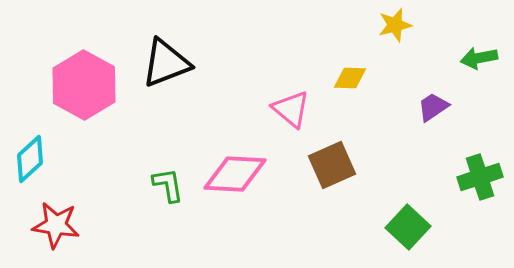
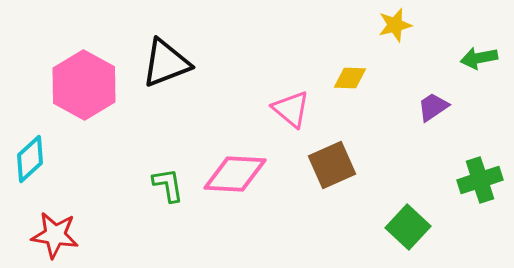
green cross: moved 3 px down
red star: moved 1 px left, 10 px down
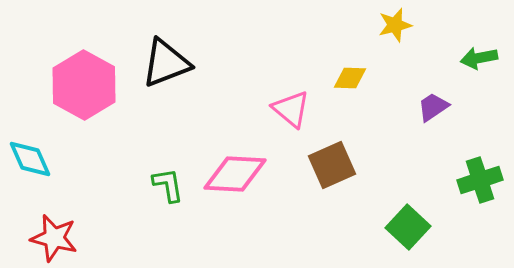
cyan diamond: rotated 72 degrees counterclockwise
red star: moved 1 px left, 3 px down; rotated 6 degrees clockwise
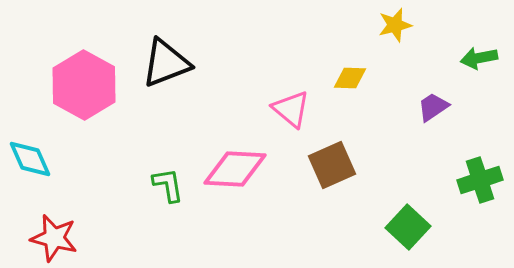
pink diamond: moved 5 px up
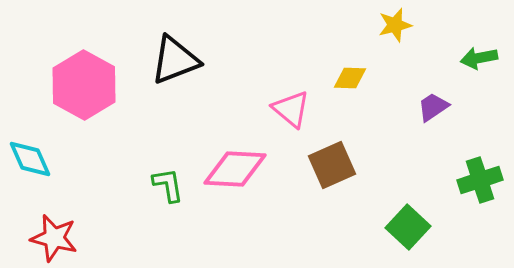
black triangle: moved 9 px right, 3 px up
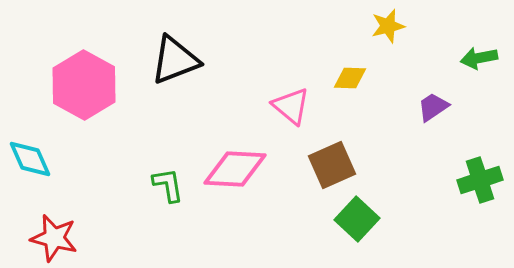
yellow star: moved 7 px left, 1 px down
pink triangle: moved 3 px up
green square: moved 51 px left, 8 px up
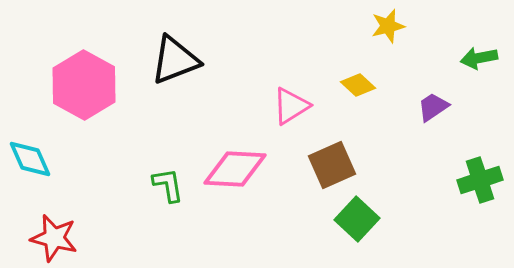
yellow diamond: moved 8 px right, 7 px down; rotated 40 degrees clockwise
pink triangle: rotated 48 degrees clockwise
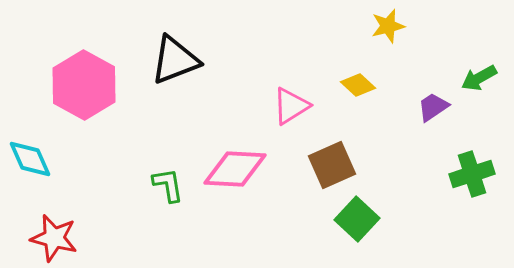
green arrow: moved 20 px down; rotated 18 degrees counterclockwise
green cross: moved 8 px left, 6 px up
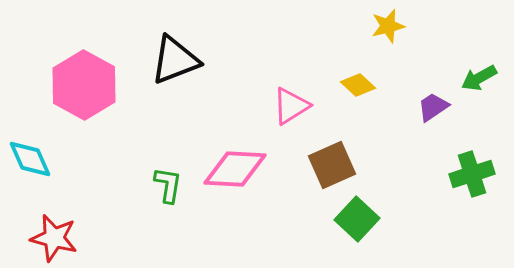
green L-shape: rotated 18 degrees clockwise
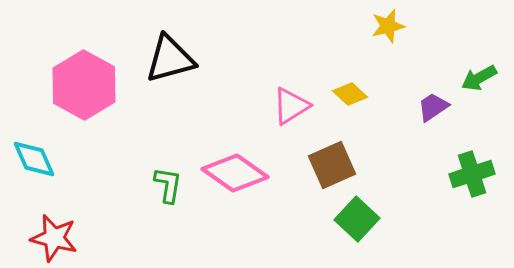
black triangle: moved 5 px left, 1 px up; rotated 6 degrees clockwise
yellow diamond: moved 8 px left, 9 px down
cyan diamond: moved 4 px right
pink diamond: moved 4 px down; rotated 32 degrees clockwise
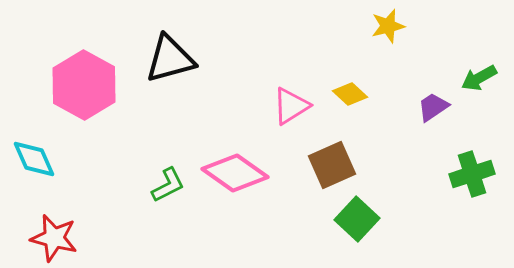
green L-shape: rotated 54 degrees clockwise
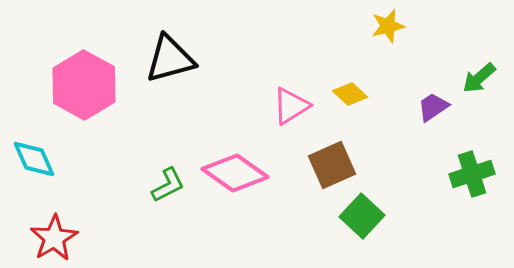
green arrow: rotated 12 degrees counterclockwise
green square: moved 5 px right, 3 px up
red star: rotated 27 degrees clockwise
